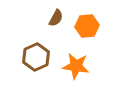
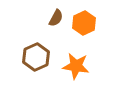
orange hexagon: moved 3 px left, 3 px up; rotated 20 degrees counterclockwise
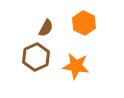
brown semicircle: moved 10 px left, 10 px down
orange hexagon: rotated 10 degrees counterclockwise
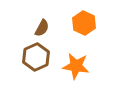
brown semicircle: moved 4 px left
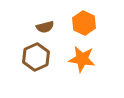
brown semicircle: moved 3 px right, 1 px up; rotated 48 degrees clockwise
orange star: moved 6 px right, 7 px up
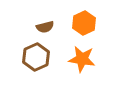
orange hexagon: rotated 10 degrees clockwise
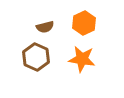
brown hexagon: rotated 12 degrees counterclockwise
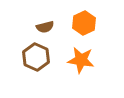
orange star: moved 1 px left, 1 px down
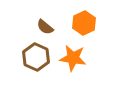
brown semicircle: rotated 54 degrees clockwise
orange star: moved 8 px left, 2 px up
